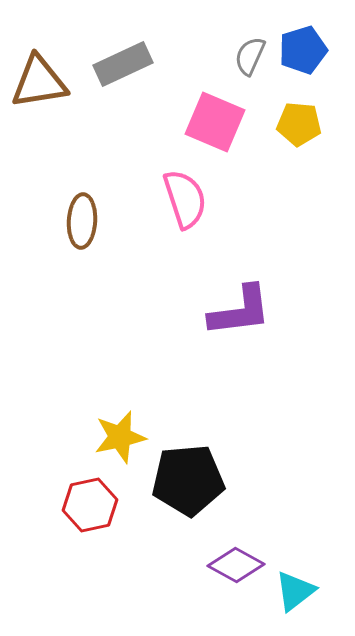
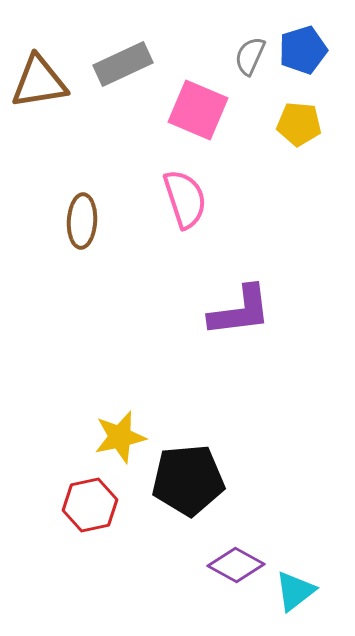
pink square: moved 17 px left, 12 px up
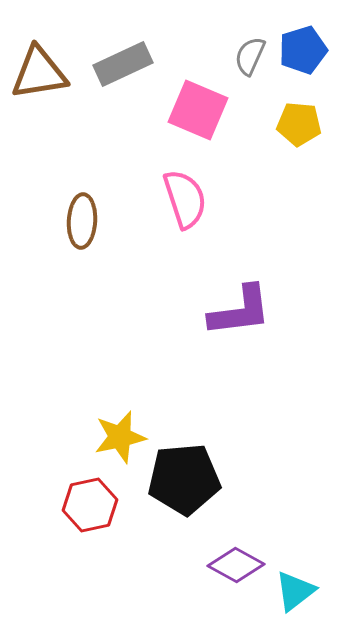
brown triangle: moved 9 px up
black pentagon: moved 4 px left, 1 px up
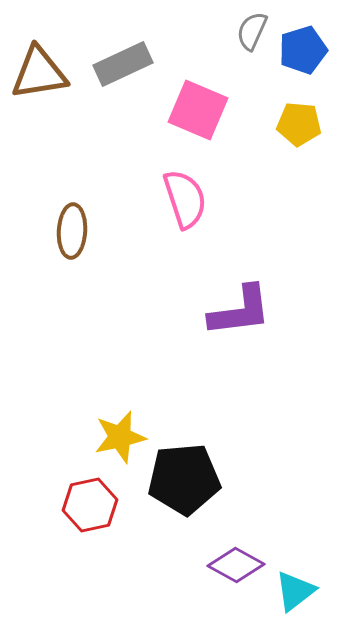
gray semicircle: moved 2 px right, 25 px up
brown ellipse: moved 10 px left, 10 px down
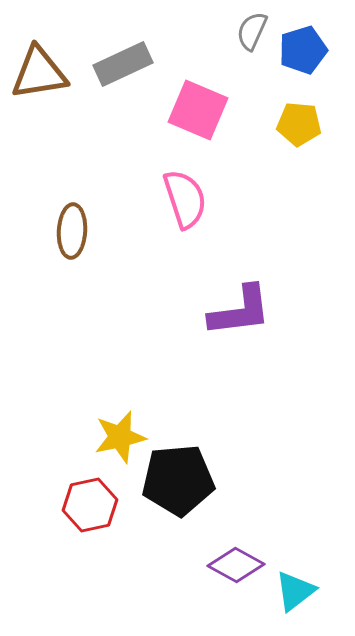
black pentagon: moved 6 px left, 1 px down
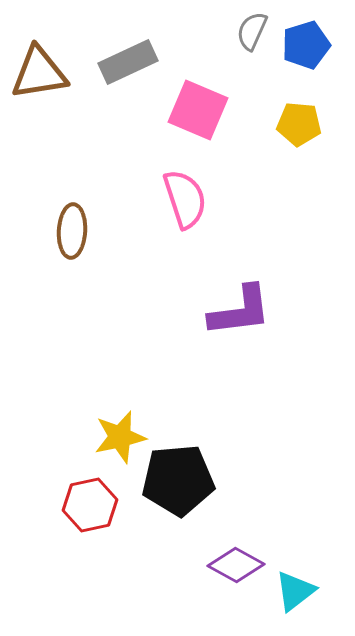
blue pentagon: moved 3 px right, 5 px up
gray rectangle: moved 5 px right, 2 px up
